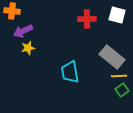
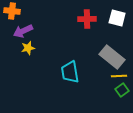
white square: moved 3 px down
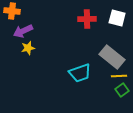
cyan trapezoid: moved 10 px right, 1 px down; rotated 100 degrees counterclockwise
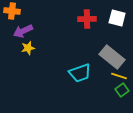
yellow line: rotated 21 degrees clockwise
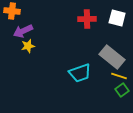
yellow star: moved 2 px up
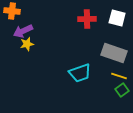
yellow star: moved 1 px left, 2 px up
gray rectangle: moved 2 px right, 4 px up; rotated 20 degrees counterclockwise
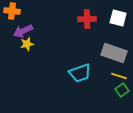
white square: moved 1 px right
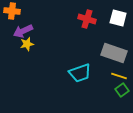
red cross: rotated 18 degrees clockwise
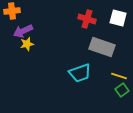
orange cross: rotated 14 degrees counterclockwise
gray rectangle: moved 12 px left, 6 px up
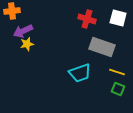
yellow line: moved 2 px left, 4 px up
green square: moved 4 px left, 1 px up; rotated 32 degrees counterclockwise
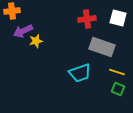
red cross: rotated 24 degrees counterclockwise
yellow star: moved 9 px right, 3 px up
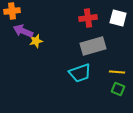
red cross: moved 1 px right, 1 px up
purple arrow: rotated 48 degrees clockwise
gray rectangle: moved 9 px left, 1 px up; rotated 35 degrees counterclockwise
yellow line: rotated 14 degrees counterclockwise
